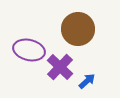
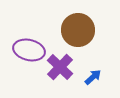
brown circle: moved 1 px down
blue arrow: moved 6 px right, 4 px up
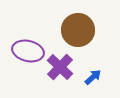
purple ellipse: moved 1 px left, 1 px down
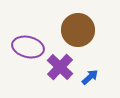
purple ellipse: moved 4 px up
blue arrow: moved 3 px left
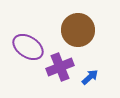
purple ellipse: rotated 20 degrees clockwise
purple cross: rotated 24 degrees clockwise
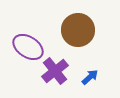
purple cross: moved 5 px left, 4 px down; rotated 16 degrees counterclockwise
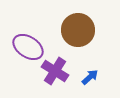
purple cross: rotated 20 degrees counterclockwise
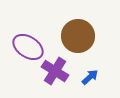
brown circle: moved 6 px down
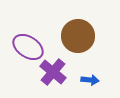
purple cross: moved 2 px left, 1 px down; rotated 8 degrees clockwise
blue arrow: moved 3 px down; rotated 48 degrees clockwise
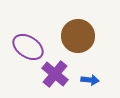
purple cross: moved 2 px right, 2 px down
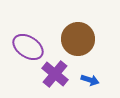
brown circle: moved 3 px down
blue arrow: rotated 12 degrees clockwise
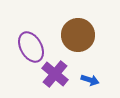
brown circle: moved 4 px up
purple ellipse: moved 3 px right; rotated 28 degrees clockwise
